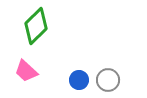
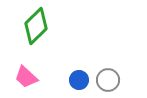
pink trapezoid: moved 6 px down
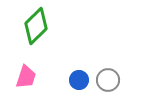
pink trapezoid: rotated 115 degrees counterclockwise
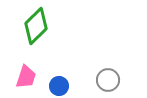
blue circle: moved 20 px left, 6 px down
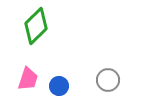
pink trapezoid: moved 2 px right, 2 px down
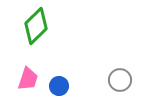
gray circle: moved 12 px right
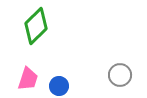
gray circle: moved 5 px up
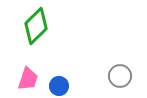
gray circle: moved 1 px down
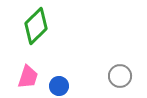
pink trapezoid: moved 2 px up
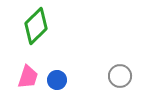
blue circle: moved 2 px left, 6 px up
